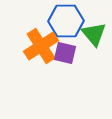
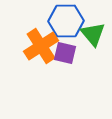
green triangle: moved 1 px left
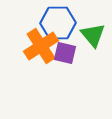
blue hexagon: moved 8 px left, 2 px down
green triangle: moved 1 px down
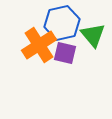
blue hexagon: moved 4 px right; rotated 12 degrees counterclockwise
orange cross: moved 2 px left, 1 px up
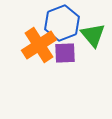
blue hexagon: rotated 8 degrees counterclockwise
purple square: rotated 15 degrees counterclockwise
